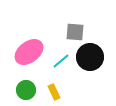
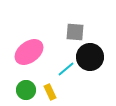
cyan line: moved 5 px right, 8 px down
yellow rectangle: moved 4 px left
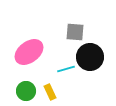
cyan line: rotated 24 degrees clockwise
green circle: moved 1 px down
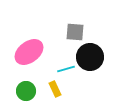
yellow rectangle: moved 5 px right, 3 px up
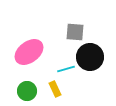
green circle: moved 1 px right
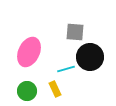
pink ellipse: rotated 28 degrees counterclockwise
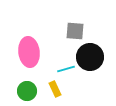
gray square: moved 1 px up
pink ellipse: rotated 32 degrees counterclockwise
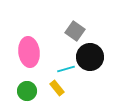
gray square: rotated 30 degrees clockwise
yellow rectangle: moved 2 px right, 1 px up; rotated 14 degrees counterclockwise
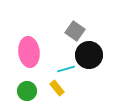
black circle: moved 1 px left, 2 px up
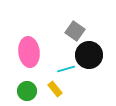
yellow rectangle: moved 2 px left, 1 px down
